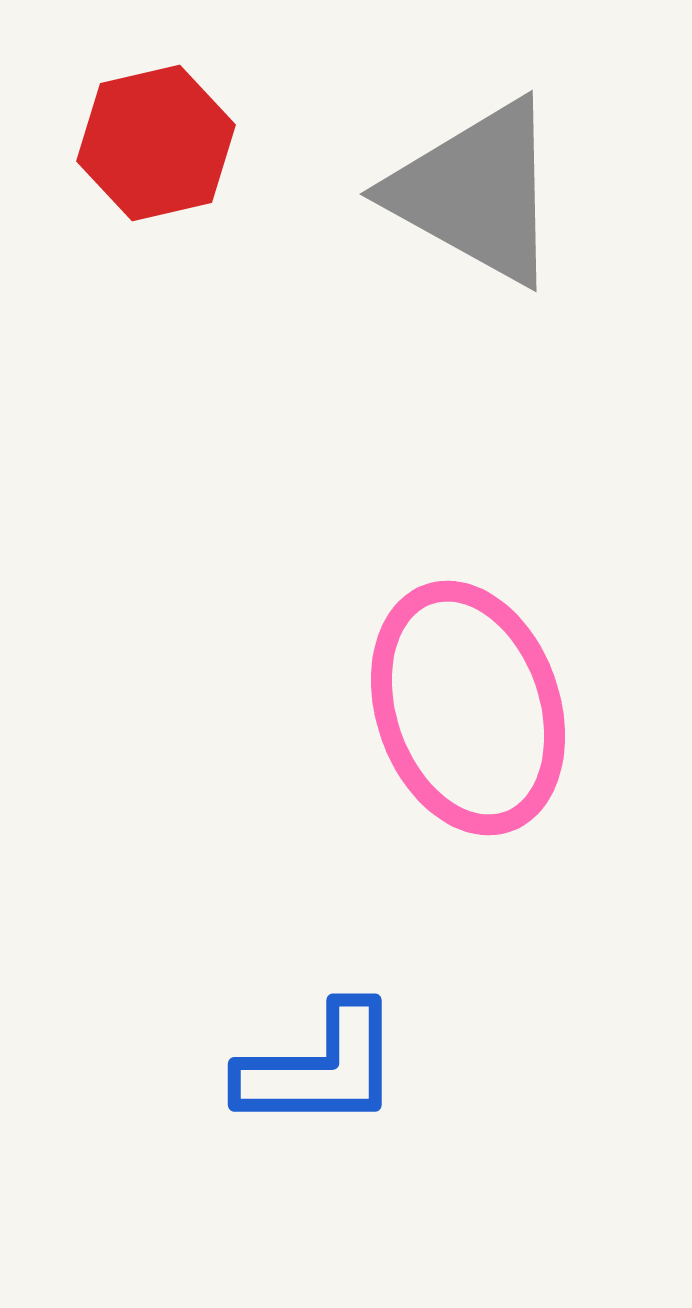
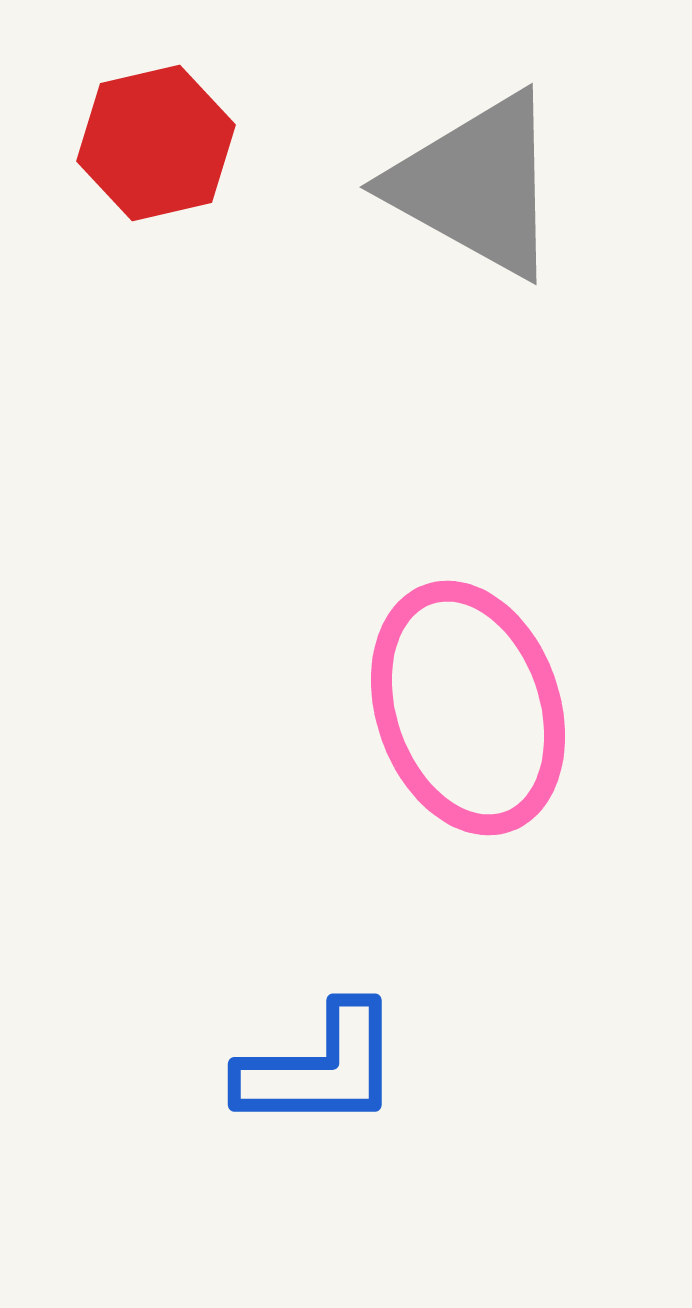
gray triangle: moved 7 px up
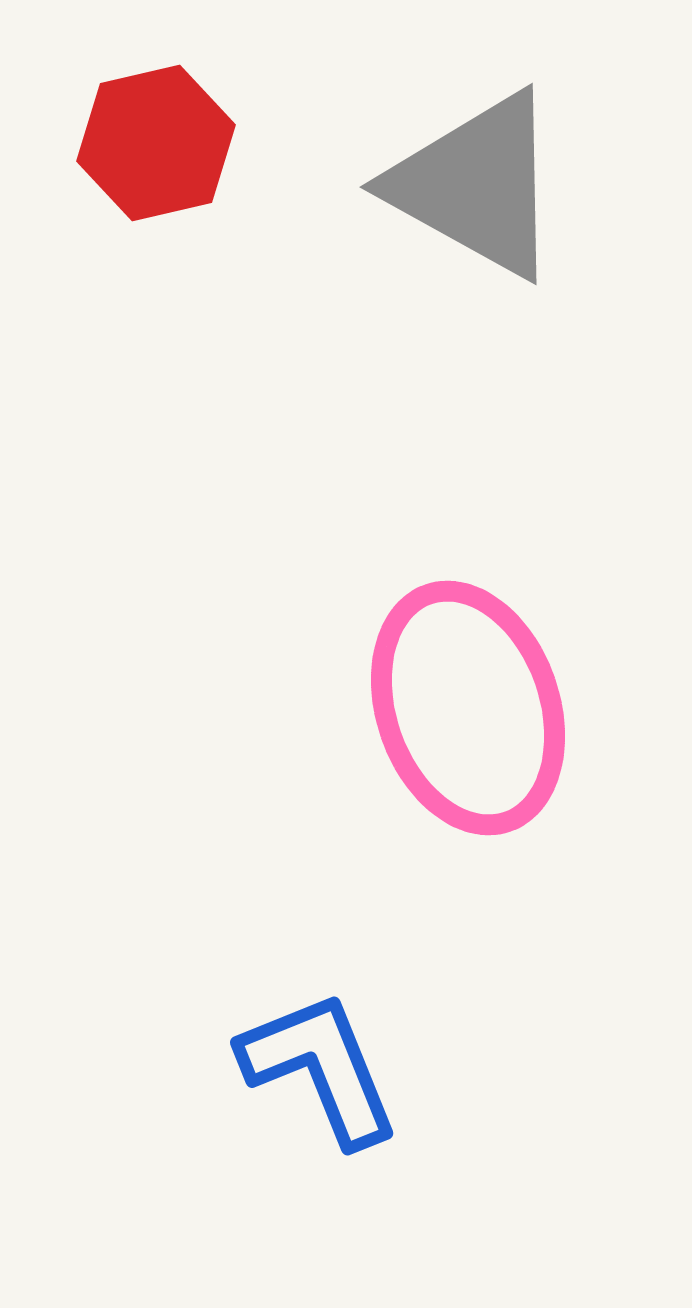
blue L-shape: rotated 112 degrees counterclockwise
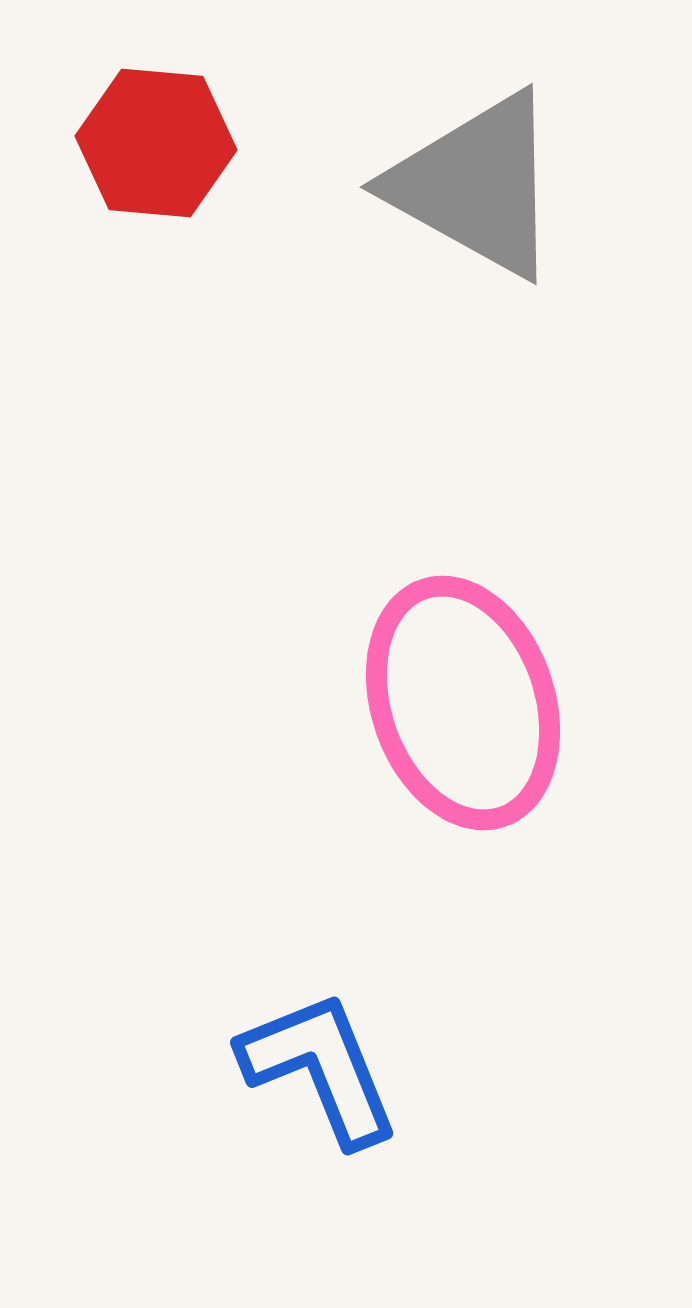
red hexagon: rotated 18 degrees clockwise
pink ellipse: moved 5 px left, 5 px up
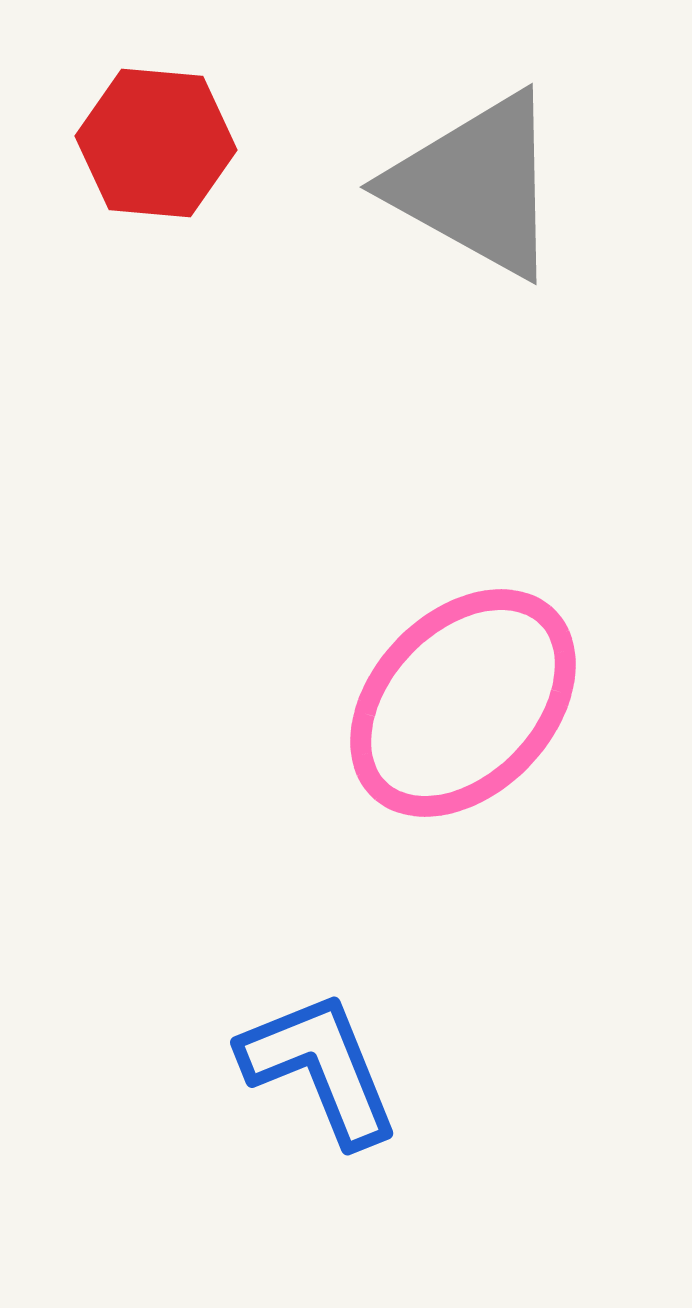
pink ellipse: rotated 63 degrees clockwise
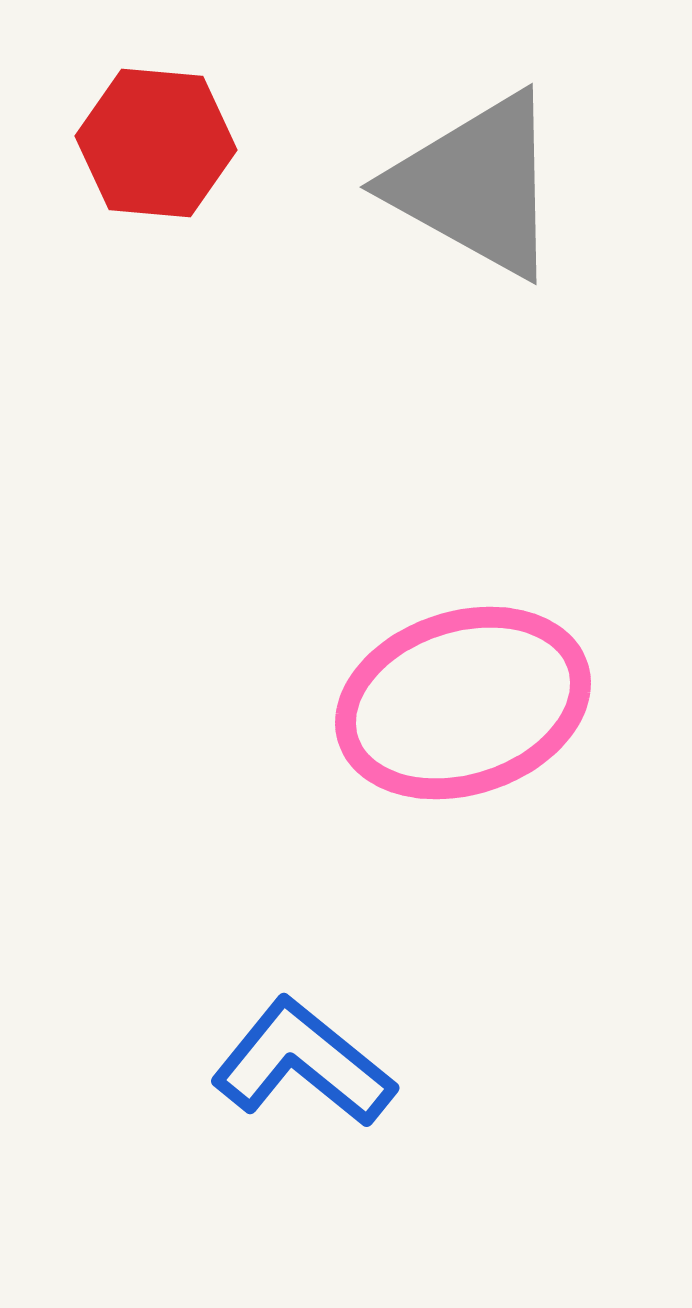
pink ellipse: rotated 28 degrees clockwise
blue L-shape: moved 17 px left, 5 px up; rotated 29 degrees counterclockwise
